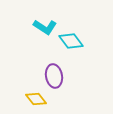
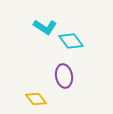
purple ellipse: moved 10 px right
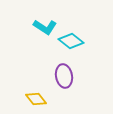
cyan diamond: rotated 15 degrees counterclockwise
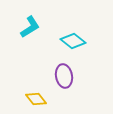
cyan L-shape: moved 15 px left; rotated 65 degrees counterclockwise
cyan diamond: moved 2 px right
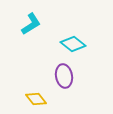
cyan L-shape: moved 1 px right, 3 px up
cyan diamond: moved 3 px down
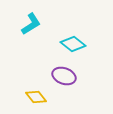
purple ellipse: rotated 60 degrees counterclockwise
yellow diamond: moved 2 px up
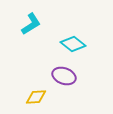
yellow diamond: rotated 55 degrees counterclockwise
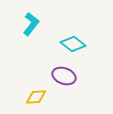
cyan L-shape: rotated 20 degrees counterclockwise
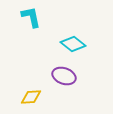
cyan L-shape: moved 7 px up; rotated 50 degrees counterclockwise
yellow diamond: moved 5 px left
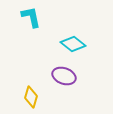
yellow diamond: rotated 70 degrees counterclockwise
